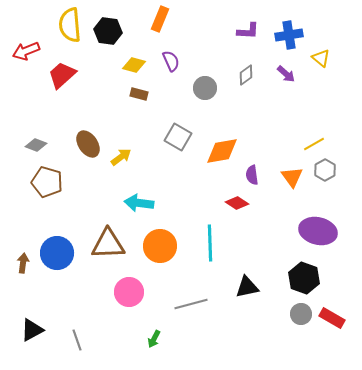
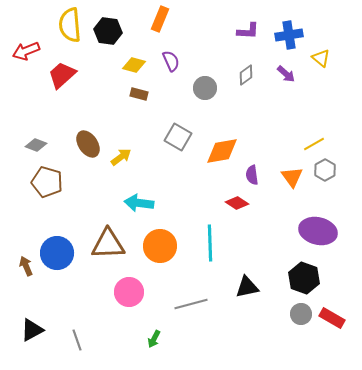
brown arrow at (23, 263): moved 3 px right, 3 px down; rotated 30 degrees counterclockwise
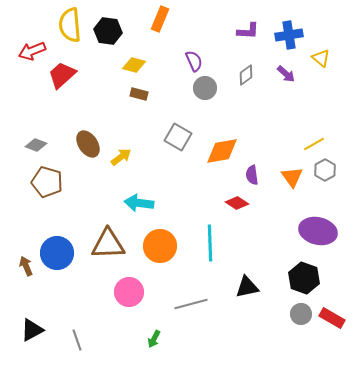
red arrow at (26, 51): moved 6 px right
purple semicircle at (171, 61): moved 23 px right
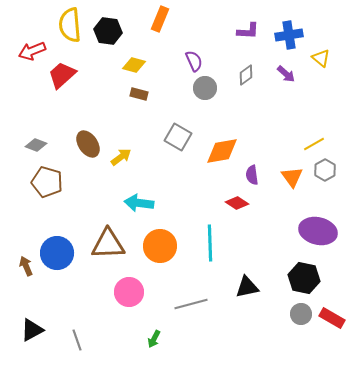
black hexagon at (304, 278): rotated 8 degrees counterclockwise
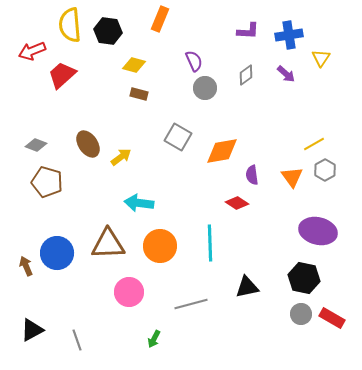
yellow triangle at (321, 58): rotated 24 degrees clockwise
